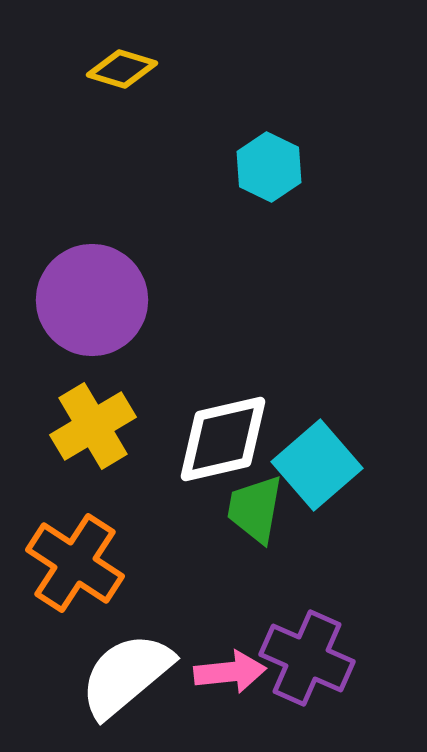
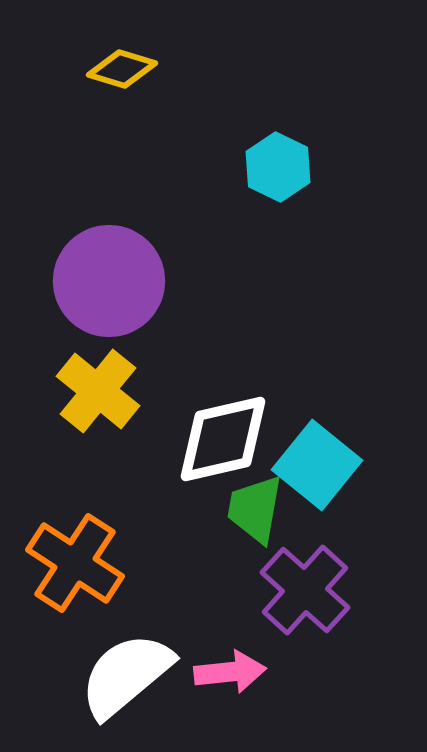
cyan hexagon: moved 9 px right
purple circle: moved 17 px right, 19 px up
yellow cross: moved 5 px right, 35 px up; rotated 20 degrees counterclockwise
cyan square: rotated 10 degrees counterclockwise
purple cross: moved 2 px left, 68 px up; rotated 18 degrees clockwise
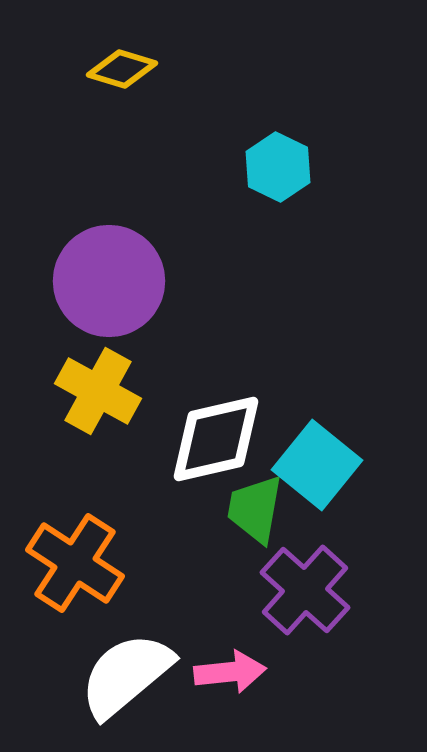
yellow cross: rotated 10 degrees counterclockwise
white diamond: moved 7 px left
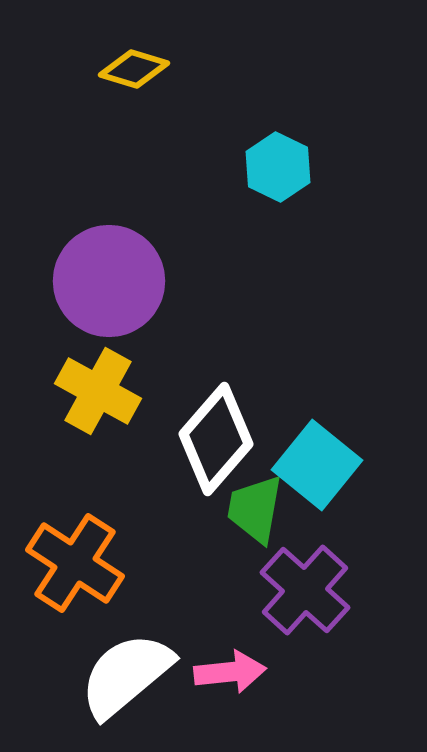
yellow diamond: moved 12 px right
white diamond: rotated 36 degrees counterclockwise
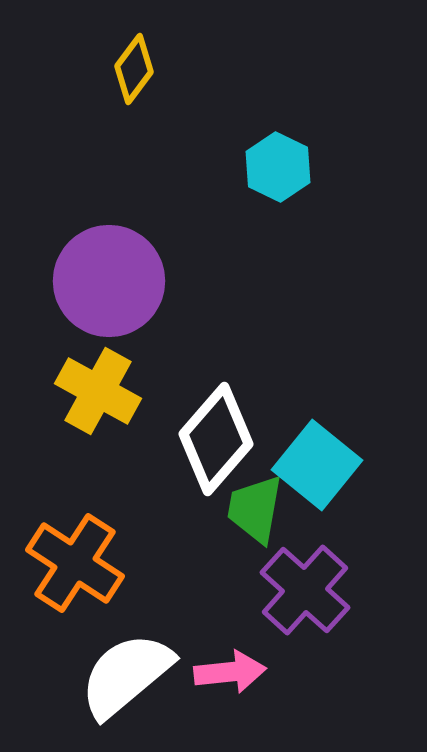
yellow diamond: rotated 70 degrees counterclockwise
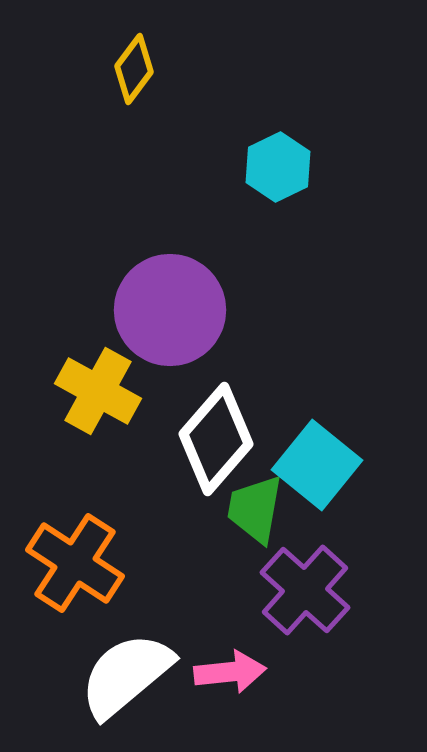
cyan hexagon: rotated 8 degrees clockwise
purple circle: moved 61 px right, 29 px down
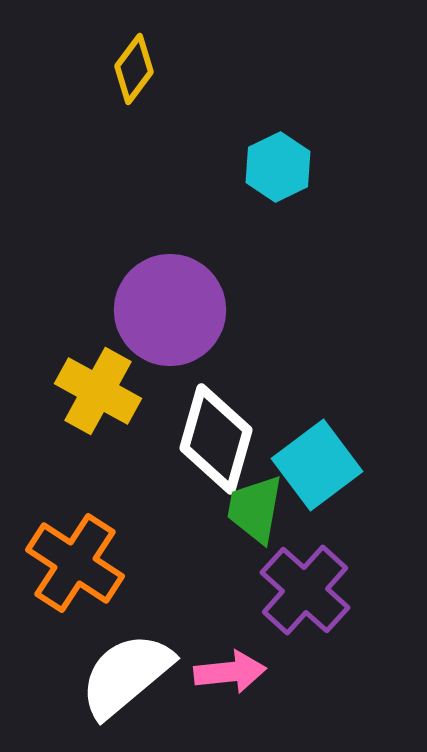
white diamond: rotated 25 degrees counterclockwise
cyan square: rotated 14 degrees clockwise
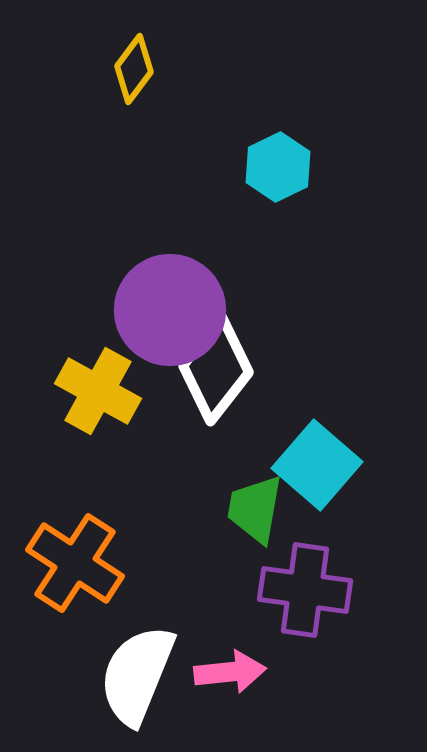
white diamond: moved 70 px up; rotated 22 degrees clockwise
cyan square: rotated 12 degrees counterclockwise
purple cross: rotated 34 degrees counterclockwise
white semicircle: moved 11 px right; rotated 28 degrees counterclockwise
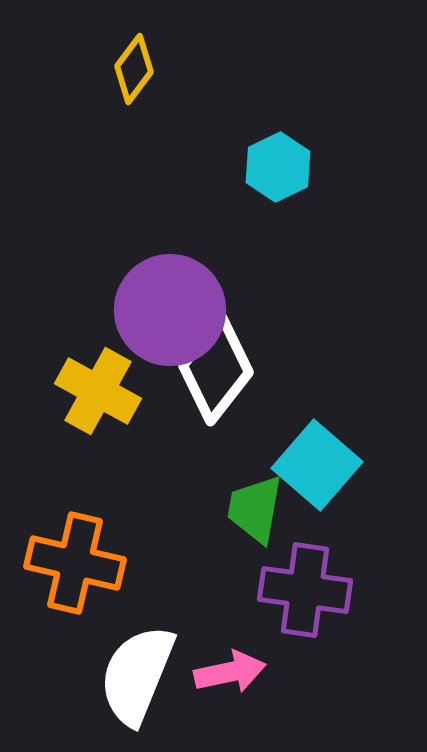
orange cross: rotated 20 degrees counterclockwise
pink arrow: rotated 6 degrees counterclockwise
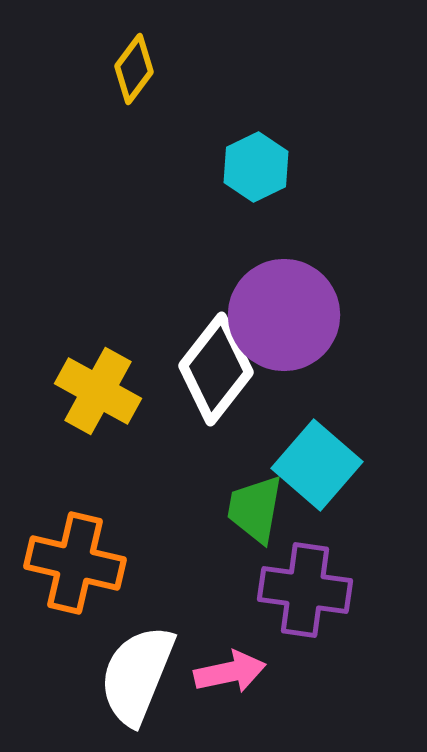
cyan hexagon: moved 22 px left
purple circle: moved 114 px right, 5 px down
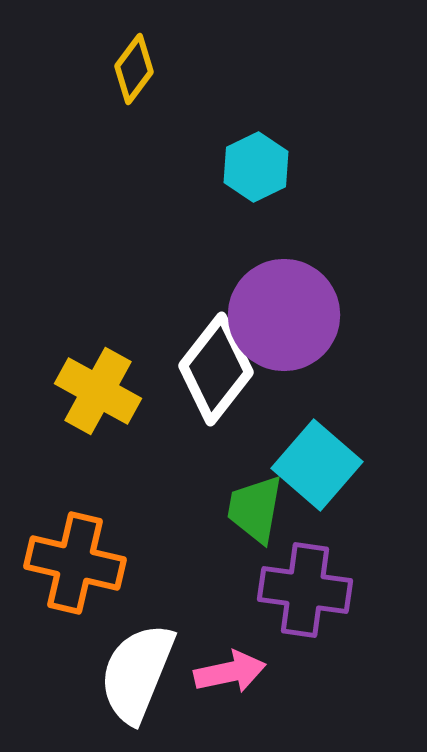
white semicircle: moved 2 px up
